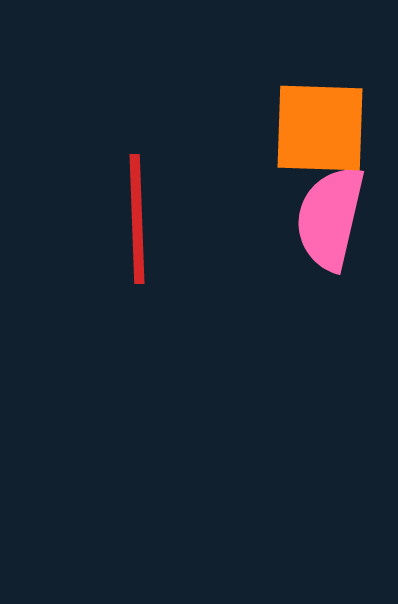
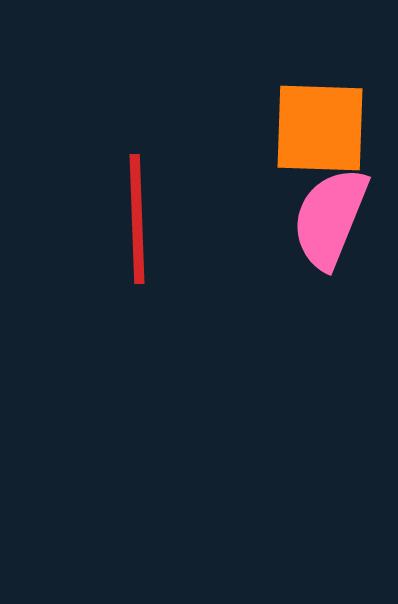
pink semicircle: rotated 9 degrees clockwise
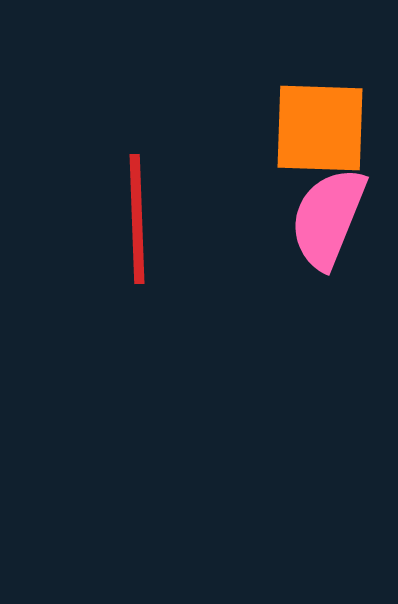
pink semicircle: moved 2 px left
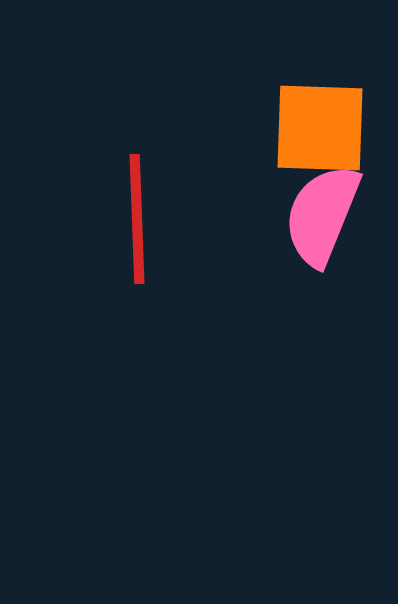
pink semicircle: moved 6 px left, 3 px up
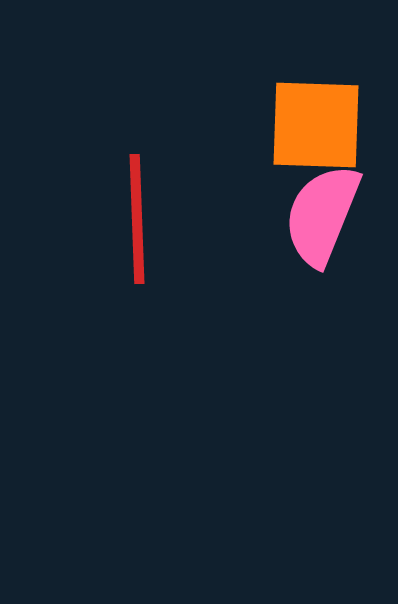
orange square: moved 4 px left, 3 px up
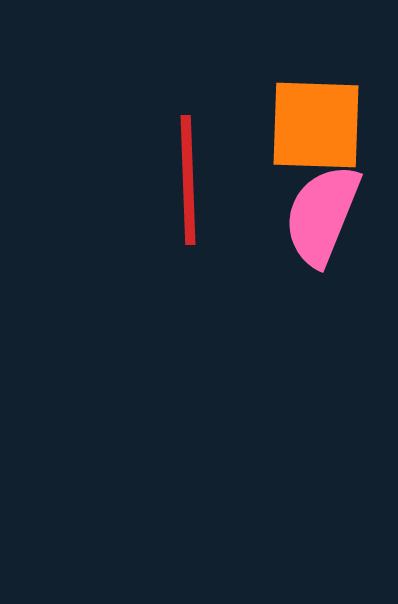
red line: moved 51 px right, 39 px up
